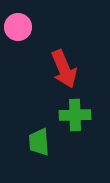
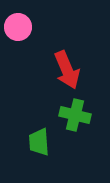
red arrow: moved 3 px right, 1 px down
green cross: rotated 16 degrees clockwise
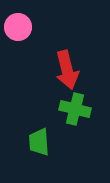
red arrow: rotated 9 degrees clockwise
green cross: moved 6 px up
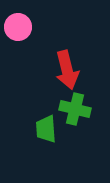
green trapezoid: moved 7 px right, 13 px up
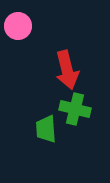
pink circle: moved 1 px up
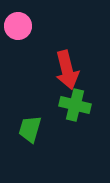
green cross: moved 4 px up
green trapezoid: moved 16 px left; rotated 20 degrees clockwise
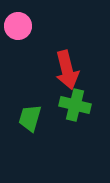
green trapezoid: moved 11 px up
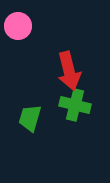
red arrow: moved 2 px right, 1 px down
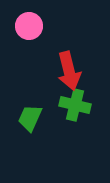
pink circle: moved 11 px right
green trapezoid: rotated 8 degrees clockwise
